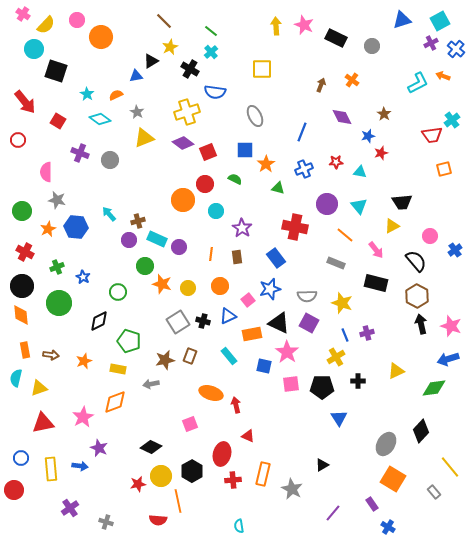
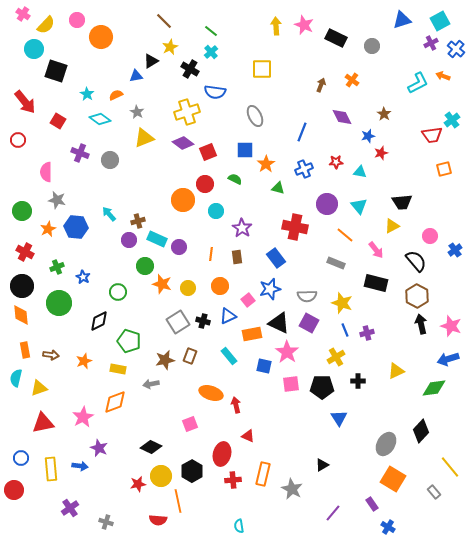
blue line at (345, 335): moved 5 px up
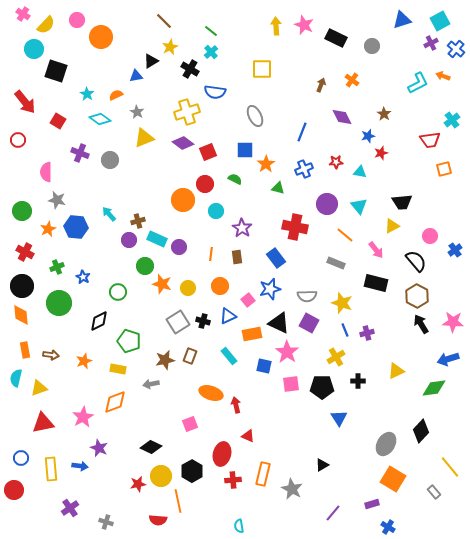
red trapezoid at (432, 135): moved 2 px left, 5 px down
black arrow at (421, 324): rotated 18 degrees counterclockwise
pink star at (451, 326): moved 2 px right, 4 px up; rotated 15 degrees counterclockwise
purple rectangle at (372, 504): rotated 72 degrees counterclockwise
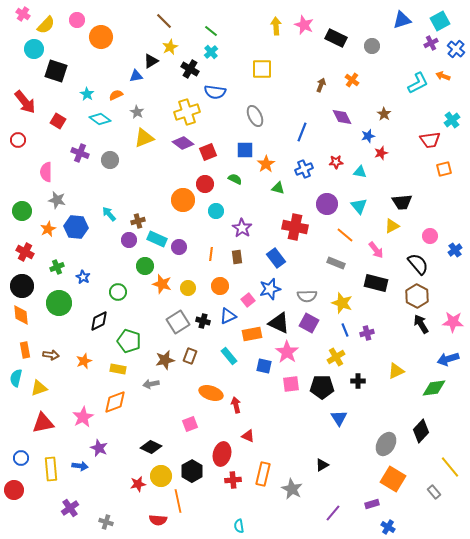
black semicircle at (416, 261): moved 2 px right, 3 px down
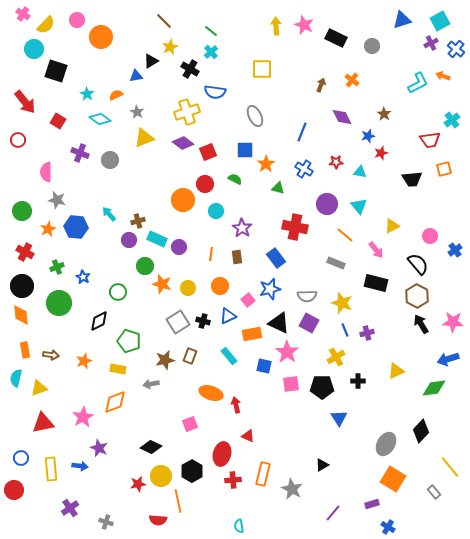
blue cross at (304, 169): rotated 36 degrees counterclockwise
black trapezoid at (402, 202): moved 10 px right, 23 px up
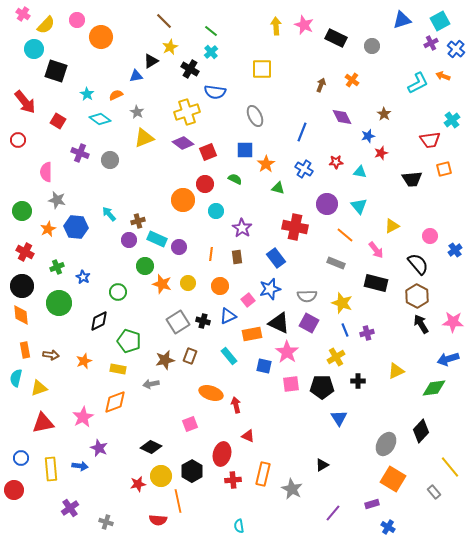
yellow circle at (188, 288): moved 5 px up
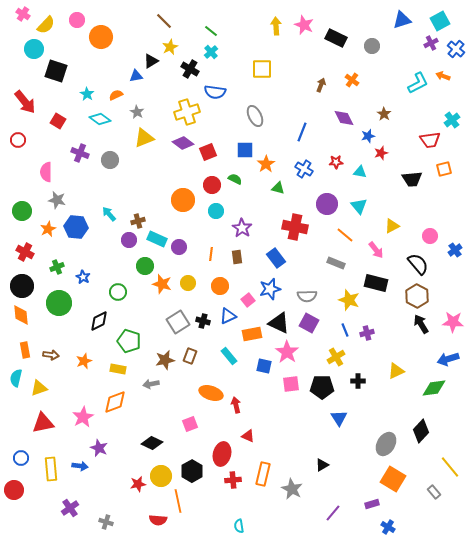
purple diamond at (342, 117): moved 2 px right, 1 px down
red circle at (205, 184): moved 7 px right, 1 px down
yellow star at (342, 303): moved 7 px right, 3 px up
black diamond at (151, 447): moved 1 px right, 4 px up
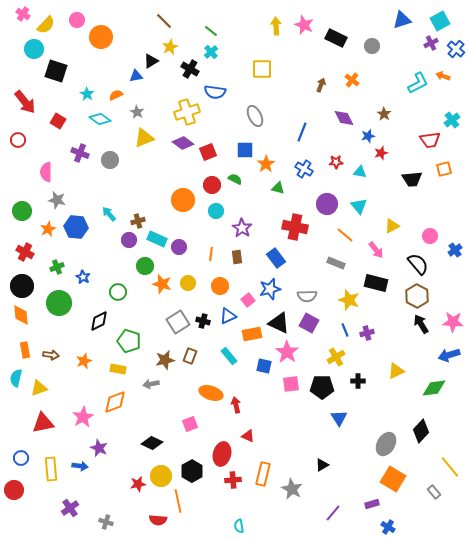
blue arrow at (448, 359): moved 1 px right, 4 px up
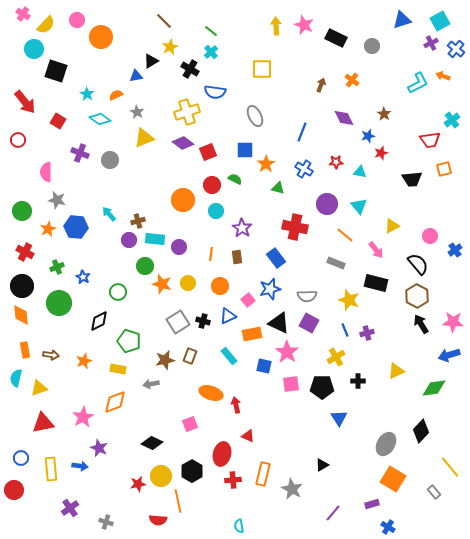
cyan rectangle at (157, 239): moved 2 px left; rotated 18 degrees counterclockwise
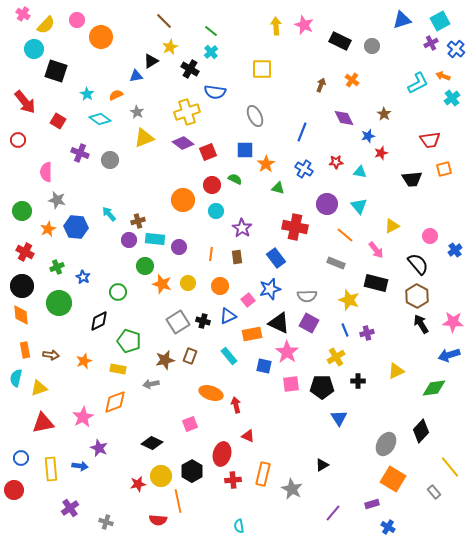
black rectangle at (336, 38): moved 4 px right, 3 px down
cyan cross at (452, 120): moved 22 px up
